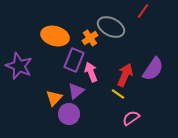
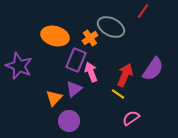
purple rectangle: moved 2 px right
purple triangle: moved 2 px left, 2 px up
purple circle: moved 7 px down
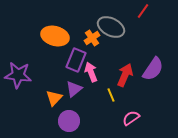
orange cross: moved 2 px right
purple star: moved 1 px left, 9 px down; rotated 16 degrees counterclockwise
yellow line: moved 7 px left, 1 px down; rotated 32 degrees clockwise
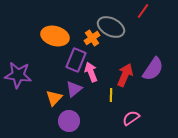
yellow line: rotated 24 degrees clockwise
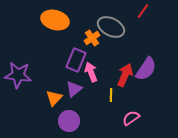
orange ellipse: moved 16 px up
purple semicircle: moved 7 px left
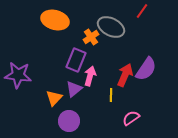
red line: moved 1 px left
orange cross: moved 1 px left, 1 px up
pink arrow: moved 1 px left, 4 px down; rotated 36 degrees clockwise
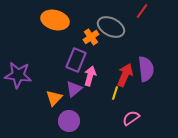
purple semicircle: rotated 40 degrees counterclockwise
yellow line: moved 4 px right, 2 px up; rotated 16 degrees clockwise
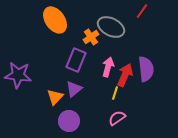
orange ellipse: rotated 40 degrees clockwise
pink arrow: moved 18 px right, 9 px up
orange triangle: moved 1 px right, 1 px up
pink semicircle: moved 14 px left
